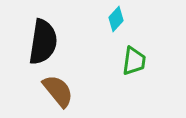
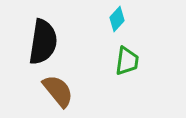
cyan diamond: moved 1 px right
green trapezoid: moved 7 px left
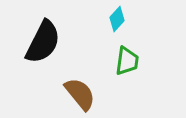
black semicircle: rotated 18 degrees clockwise
brown semicircle: moved 22 px right, 3 px down
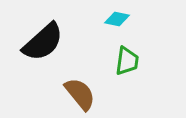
cyan diamond: rotated 60 degrees clockwise
black semicircle: rotated 21 degrees clockwise
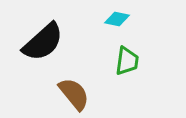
brown semicircle: moved 6 px left
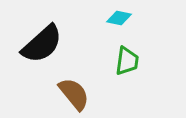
cyan diamond: moved 2 px right, 1 px up
black semicircle: moved 1 px left, 2 px down
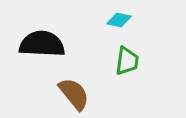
cyan diamond: moved 2 px down
black semicircle: rotated 135 degrees counterclockwise
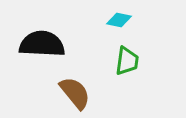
brown semicircle: moved 1 px right, 1 px up
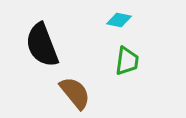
black semicircle: moved 1 px down; rotated 114 degrees counterclockwise
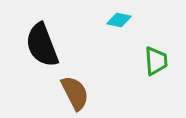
green trapezoid: moved 29 px right; rotated 12 degrees counterclockwise
brown semicircle: rotated 12 degrees clockwise
